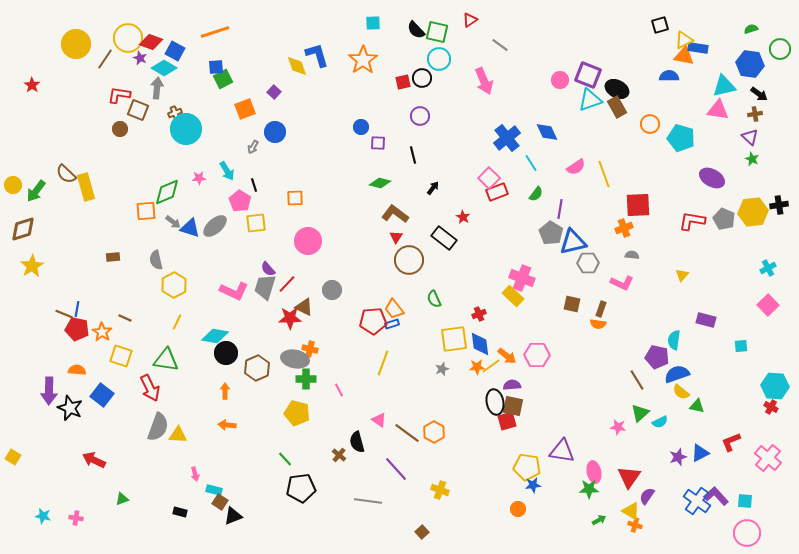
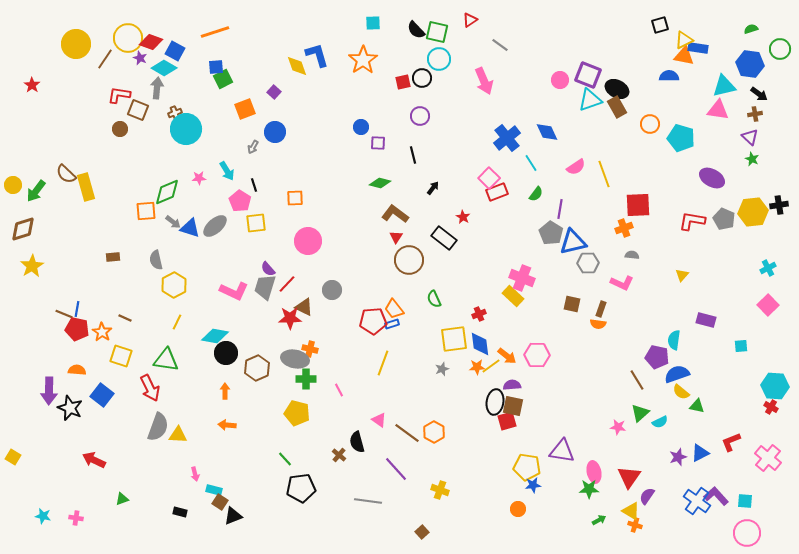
black ellipse at (495, 402): rotated 20 degrees clockwise
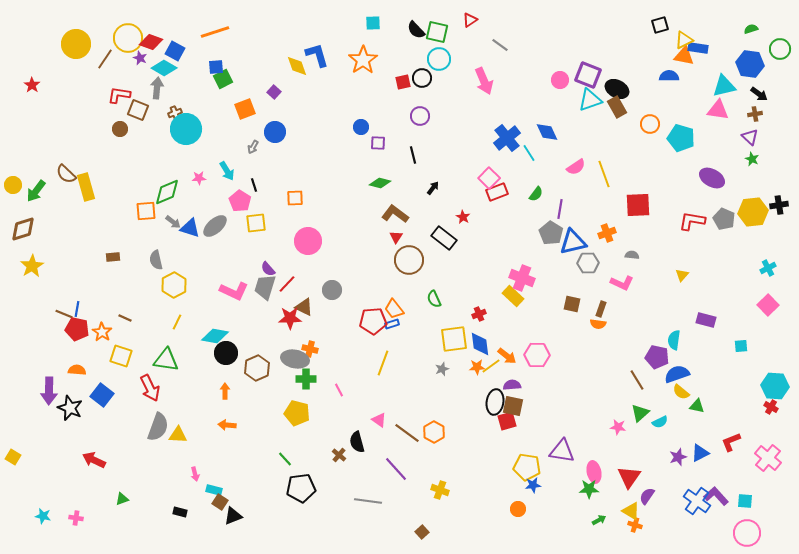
cyan line at (531, 163): moved 2 px left, 10 px up
orange cross at (624, 228): moved 17 px left, 5 px down
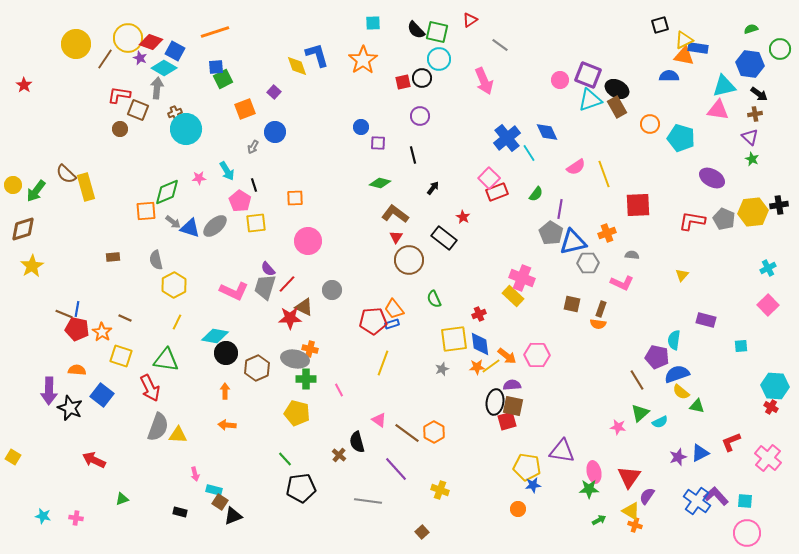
red star at (32, 85): moved 8 px left
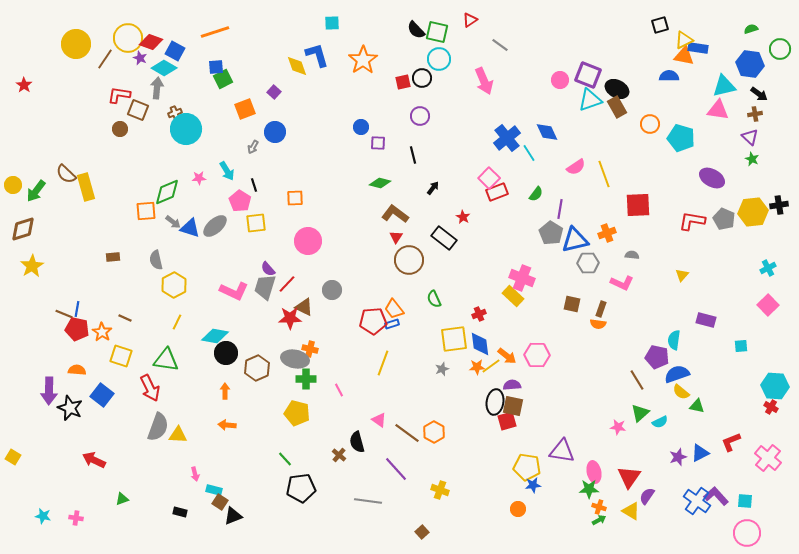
cyan square at (373, 23): moved 41 px left
blue triangle at (573, 242): moved 2 px right, 2 px up
orange cross at (635, 525): moved 36 px left, 18 px up
